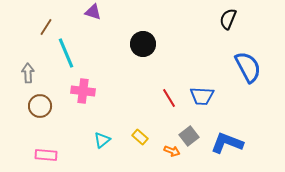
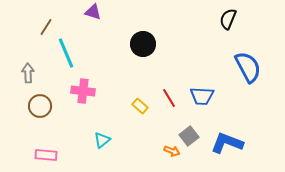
yellow rectangle: moved 31 px up
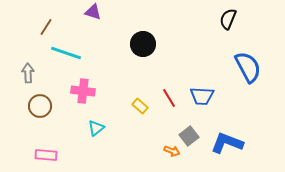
cyan line: rotated 48 degrees counterclockwise
cyan triangle: moved 6 px left, 12 px up
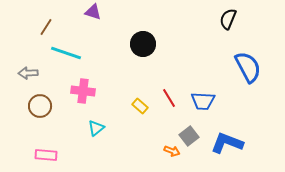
gray arrow: rotated 90 degrees counterclockwise
blue trapezoid: moved 1 px right, 5 px down
